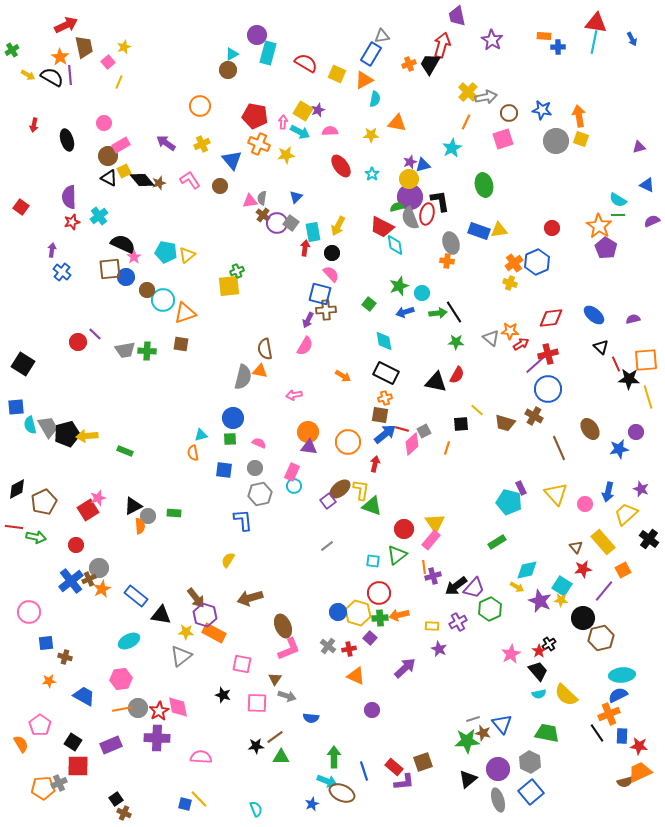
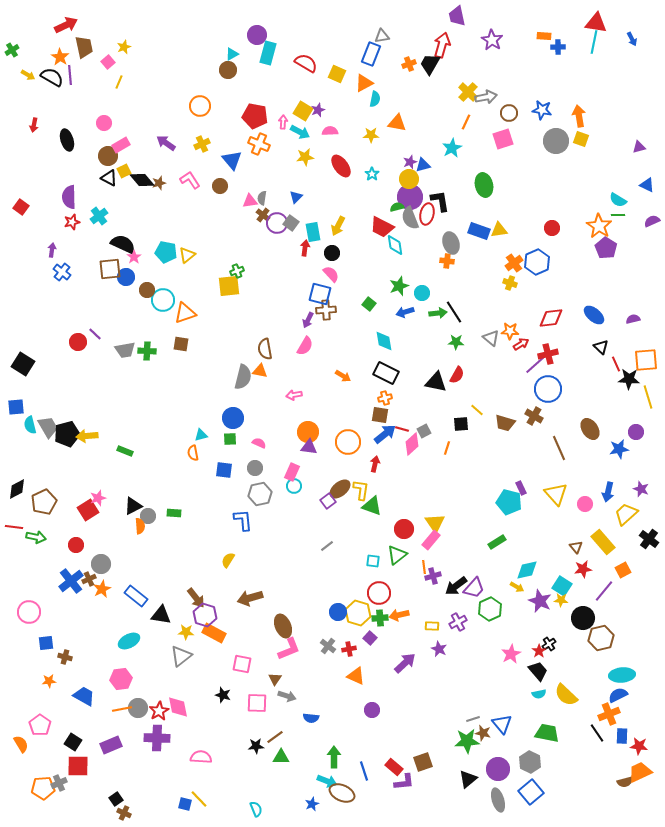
blue rectangle at (371, 54): rotated 10 degrees counterclockwise
orange triangle at (364, 80): moved 3 px down
yellow star at (286, 155): moved 19 px right, 2 px down
gray circle at (99, 568): moved 2 px right, 4 px up
purple arrow at (405, 668): moved 5 px up
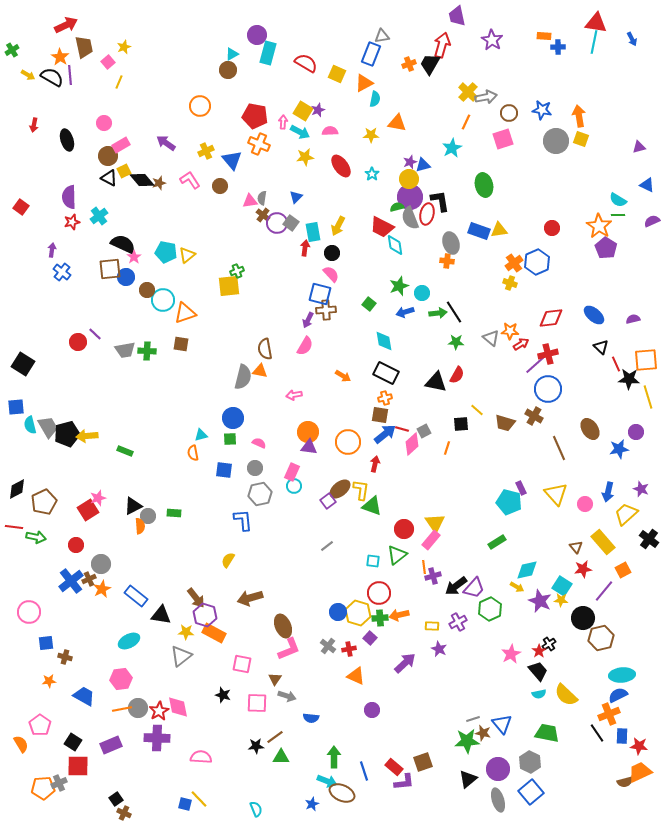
yellow cross at (202, 144): moved 4 px right, 7 px down
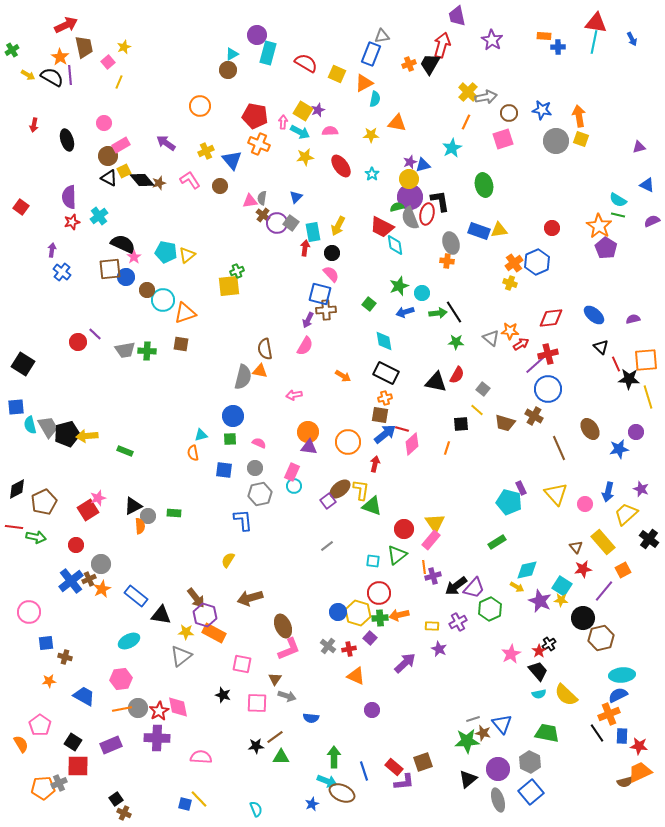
green line at (618, 215): rotated 16 degrees clockwise
blue circle at (233, 418): moved 2 px up
gray square at (424, 431): moved 59 px right, 42 px up; rotated 24 degrees counterclockwise
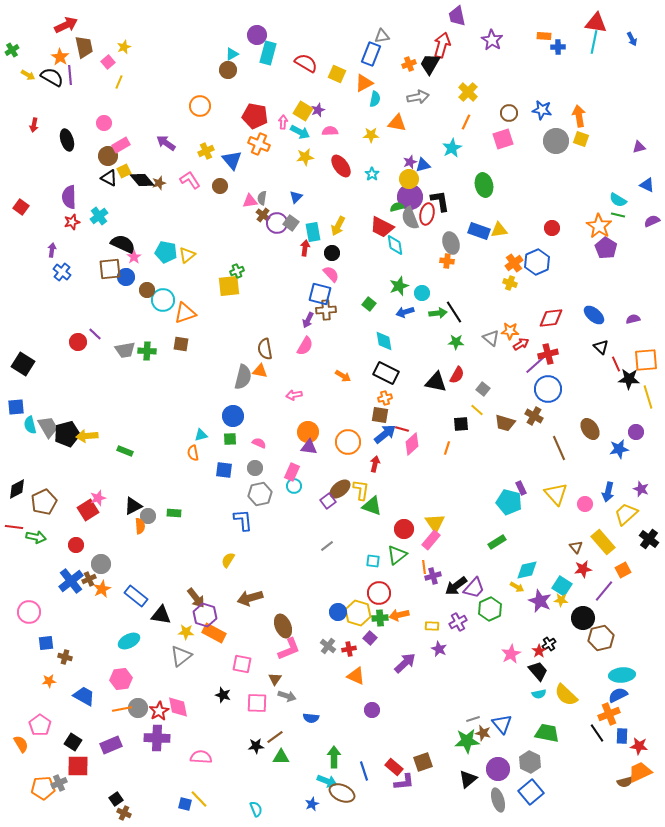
gray arrow at (486, 97): moved 68 px left
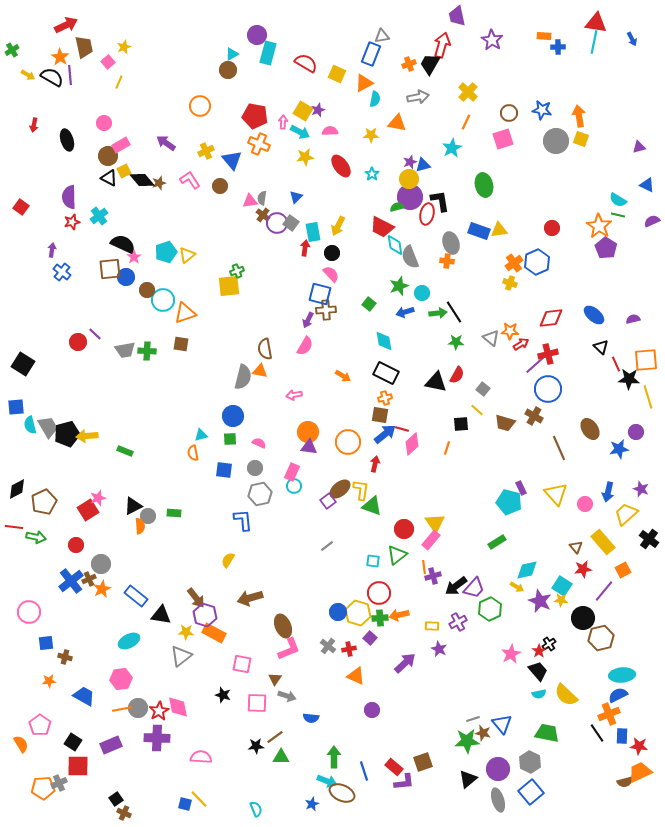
gray semicircle at (410, 218): moved 39 px down
cyan pentagon at (166, 252): rotated 30 degrees counterclockwise
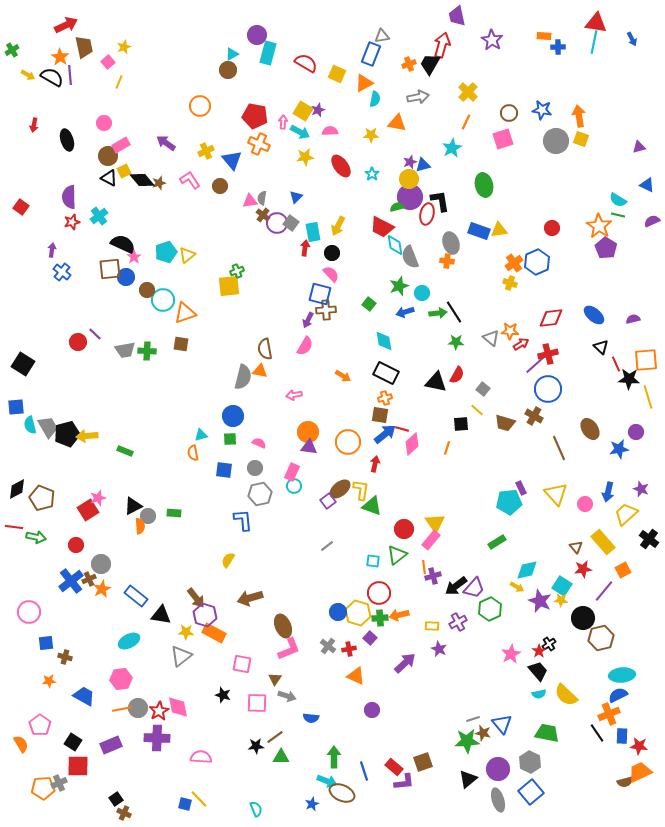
brown pentagon at (44, 502): moved 2 px left, 4 px up; rotated 25 degrees counterclockwise
cyan pentagon at (509, 502): rotated 20 degrees counterclockwise
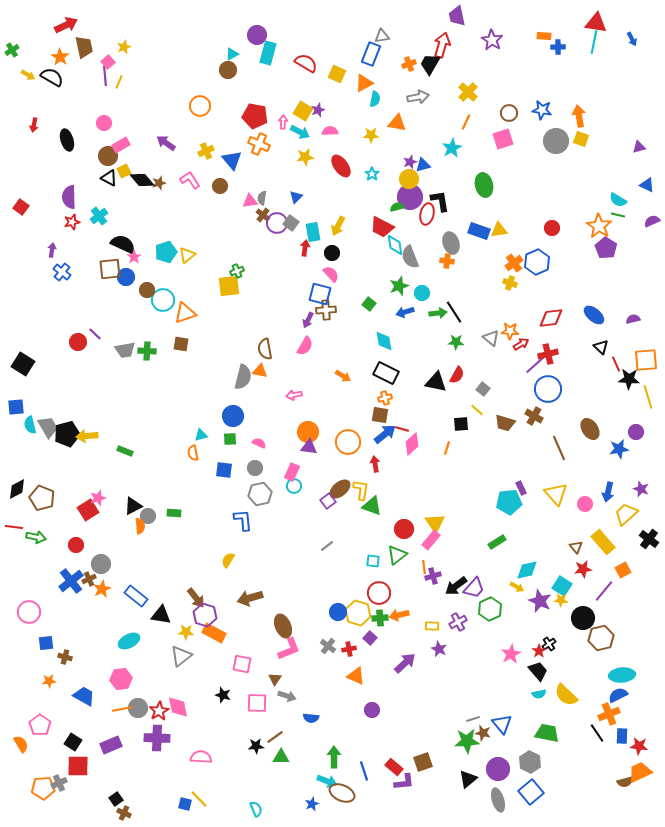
purple line at (70, 75): moved 35 px right, 1 px down
red arrow at (375, 464): rotated 21 degrees counterclockwise
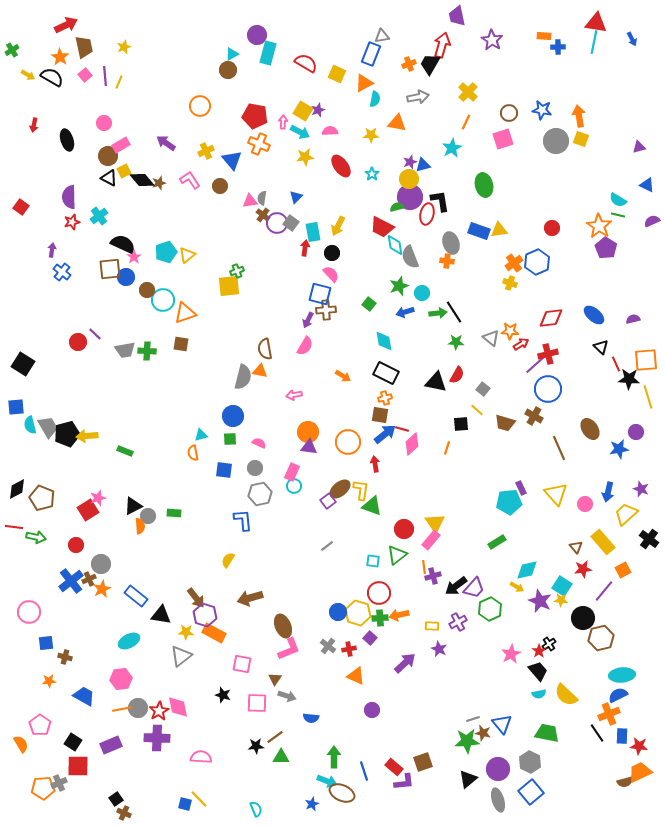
pink square at (108, 62): moved 23 px left, 13 px down
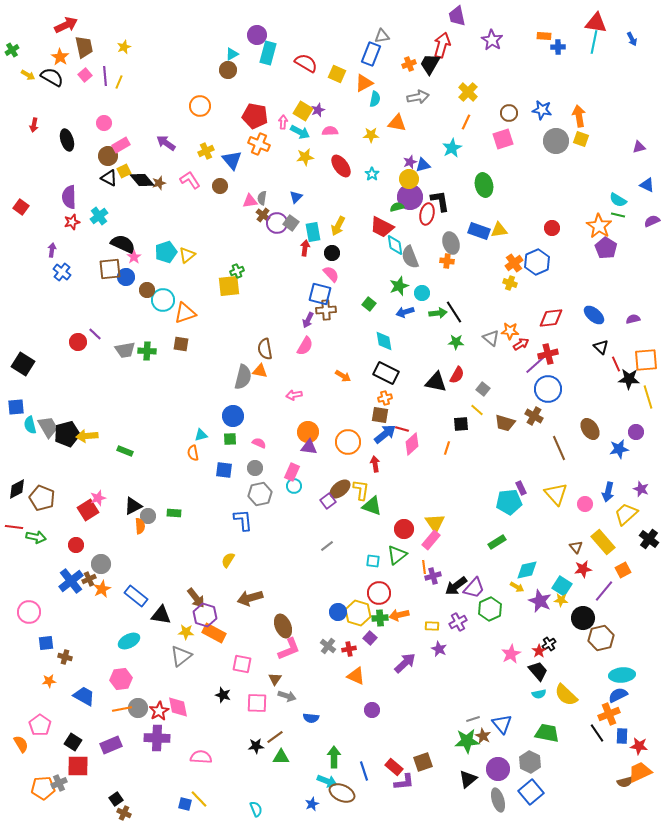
brown star at (483, 733): moved 3 px down; rotated 14 degrees clockwise
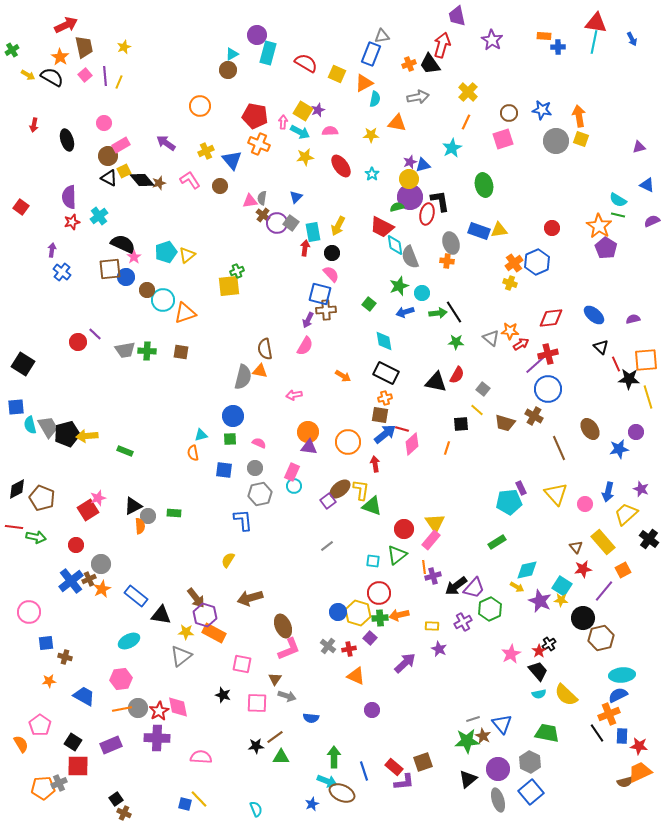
black trapezoid at (430, 64): rotated 65 degrees counterclockwise
brown square at (181, 344): moved 8 px down
purple cross at (458, 622): moved 5 px right
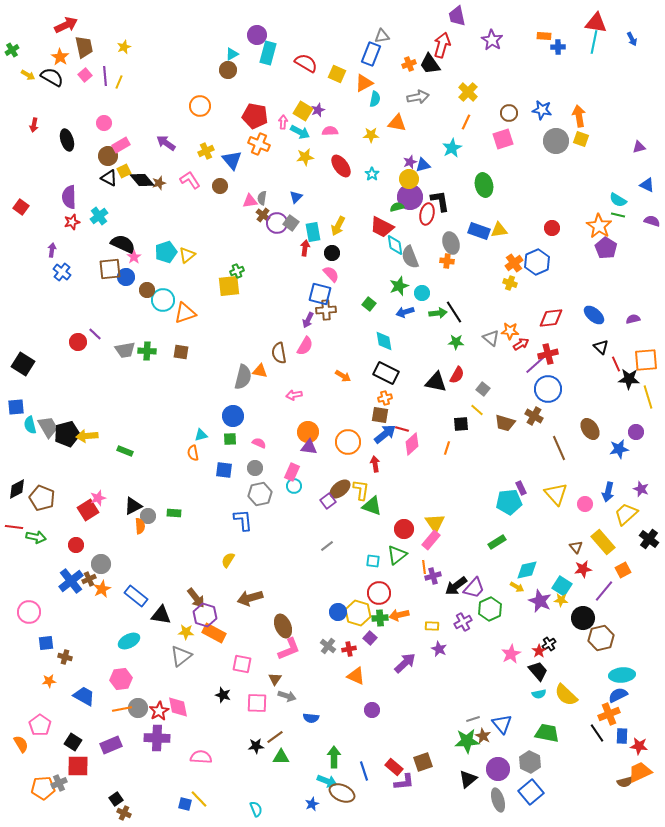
purple semicircle at (652, 221): rotated 42 degrees clockwise
brown semicircle at (265, 349): moved 14 px right, 4 px down
